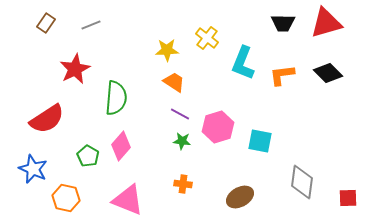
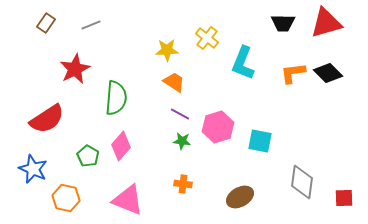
orange L-shape: moved 11 px right, 2 px up
red square: moved 4 px left
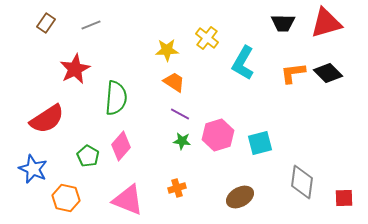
cyan L-shape: rotated 8 degrees clockwise
pink hexagon: moved 8 px down
cyan square: moved 2 px down; rotated 25 degrees counterclockwise
orange cross: moved 6 px left, 4 px down; rotated 24 degrees counterclockwise
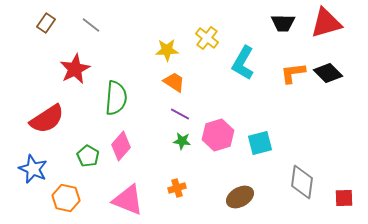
gray line: rotated 60 degrees clockwise
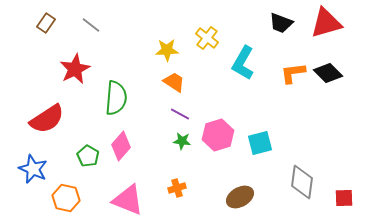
black trapezoid: moved 2 px left; rotated 20 degrees clockwise
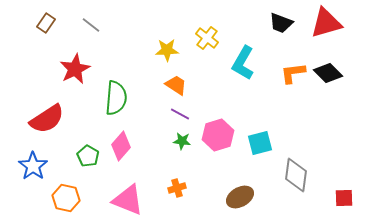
orange trapezoid: moved 2 px right, 3 px down
blue star: moved 3 px up; rotated 12 degrees clockwise
gray diamond: moved 6 px left, 7 px up
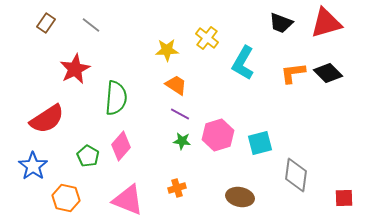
brown ellipse: rotated 40 degrees clockwise
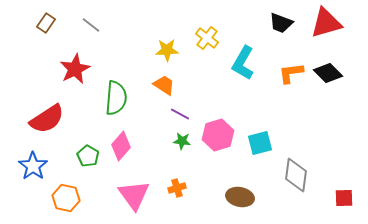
orange L-shape: moved 2 px left
orange trapezoid: moved 12 px left
pink triangle: moved 6 px right, 5 px up; rotated 32 degrees clockwise
